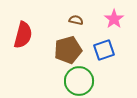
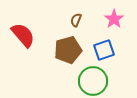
brown semicircle: rotated 80 degrees counterclockwise
red semicircle: rotated 56 degrees counterclockwise
green circle: moved 14 px right
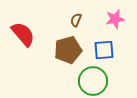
pink star: moved 1 px right; rotated 24 degrees clockwise
red semicircle: moved 1 px up
blue square: rotated 15 degrees clockwise
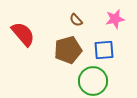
brown semicircle: rotated 64 degrees counterclockwise
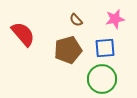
blue square: moved 1 px right, 2 px up
green circle: moved 9 px right, 2 px up
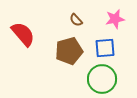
brown pentagon: moved 1 px right, 1 px down
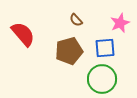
pink star: moved 5 px right, 4 px down; rotated 12 degrees counterclockwise
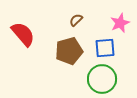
brown semicircle: rotated 88 degrees clockwise
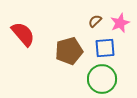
brown semicircle: moved 19 px right, 1 px down
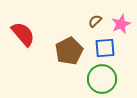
pink star: moved 1 px right, 1 px down
brown pentagon: rotated 12 degrees counterclockwise
